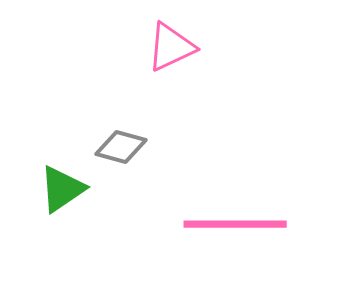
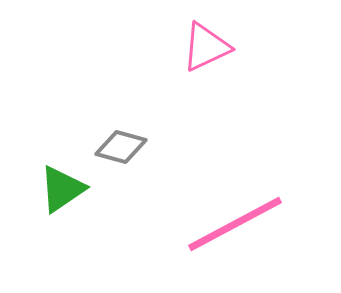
pink triangle: moved 35 px right
pink line: rotated 28 degrees counterclockwise
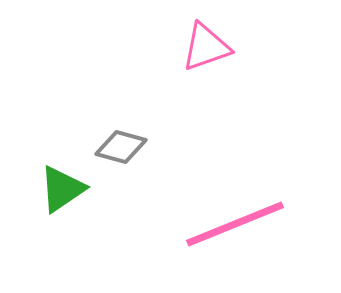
pink triangle: rotated 6 degrees clockwise
pink line: rotated 6 degrees clockwise
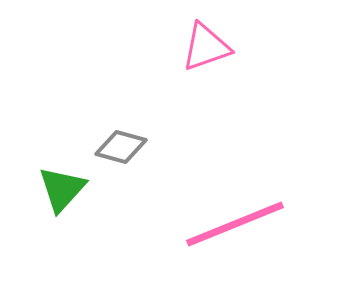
green triangle: rotated 14 degrees counterclockwise
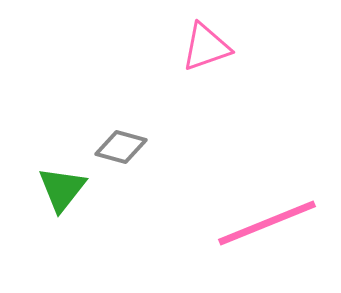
green triangle: rotated 4 degrees counterclockwise
pink line: moved 32 px right, 1 px up
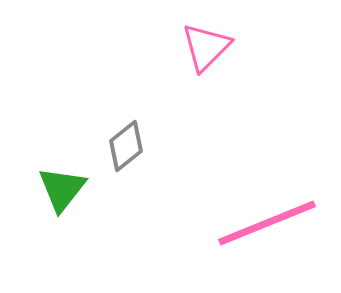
pink triangle: rotated 26 degrees counterclockwise
gray diamond: moved 5 px right, 1 px up; rotated 54 degrees counterclockwise
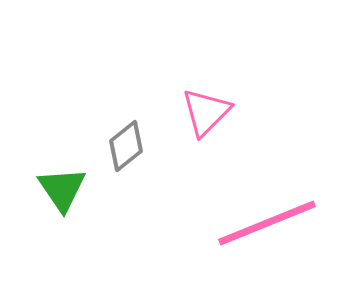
pink triangle: moved 65 px down
green triangle: rotated 12 degrees counterclockwise
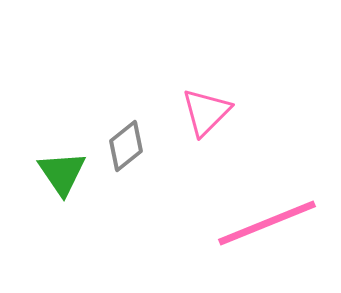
green triangle: moved 16 px up
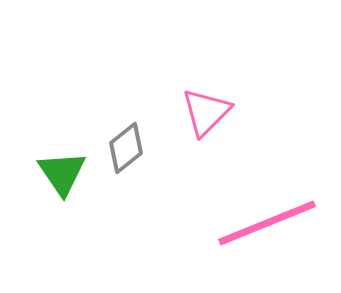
gray diamond: moved 2 px down
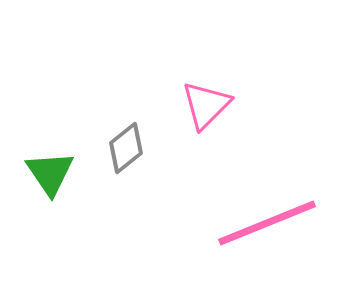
pink triangle: moved 7 px up
green triangle: moved 12 px left
